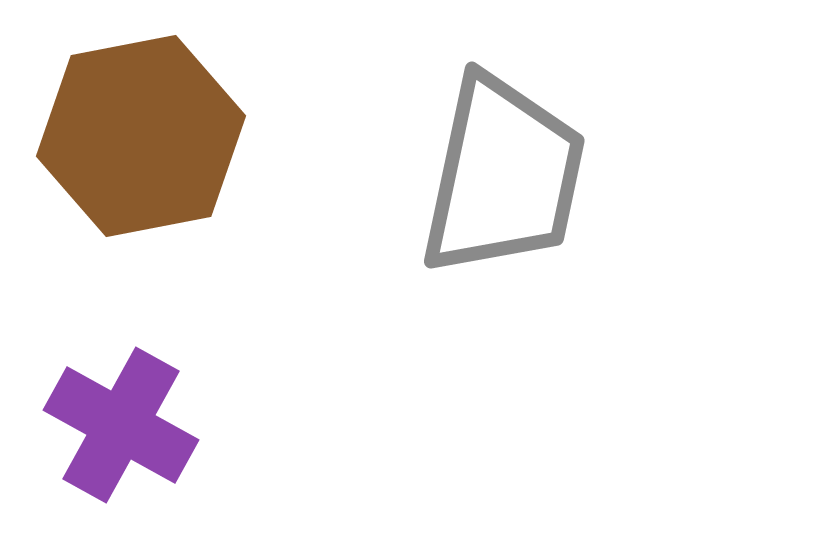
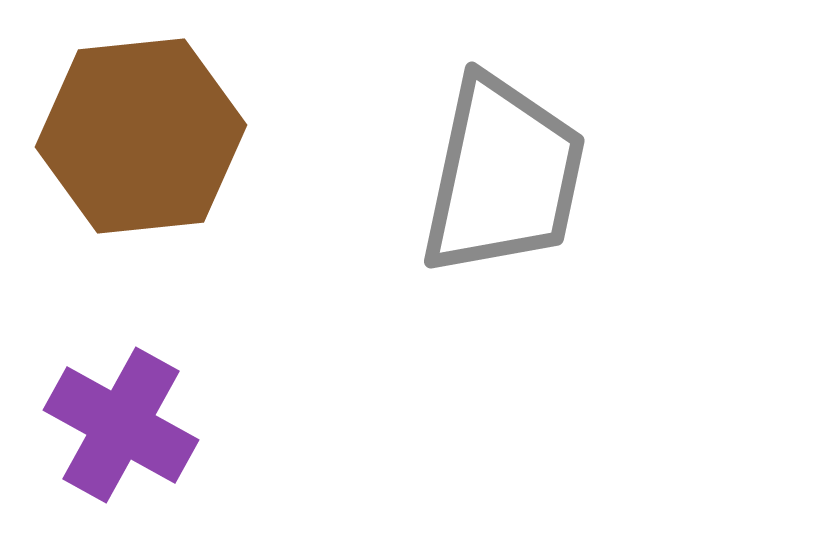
brown hexagon: rotated 5 degrees clockwise
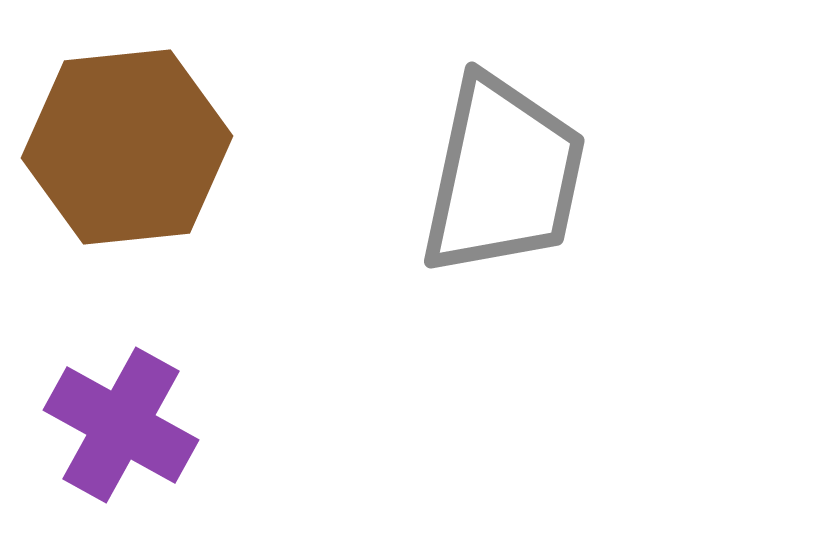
brown hexagon: moved 14 px left, 11 px down
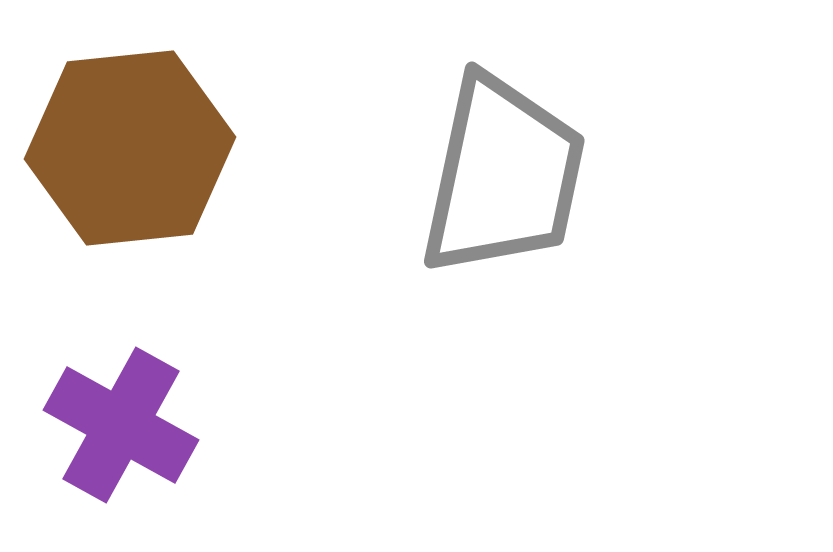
brown hexagon: moved 3 px right, 1 px down
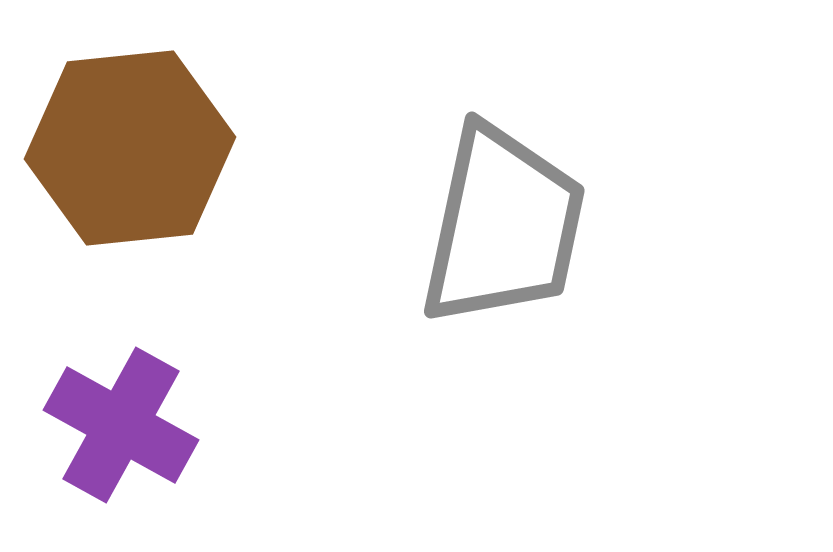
gray trapezoid: moved 50 px down
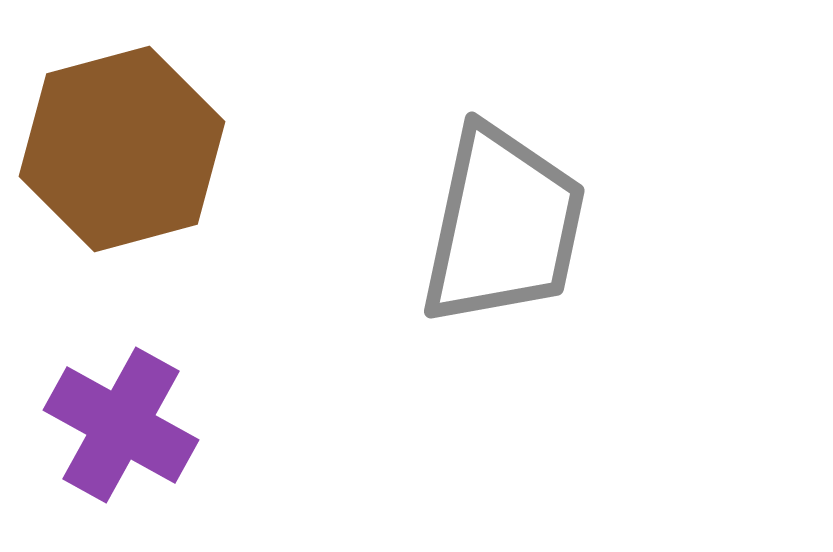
brown hexagon: moved 8 px left, 1 px down; rotated 9 degrees counterclockwise
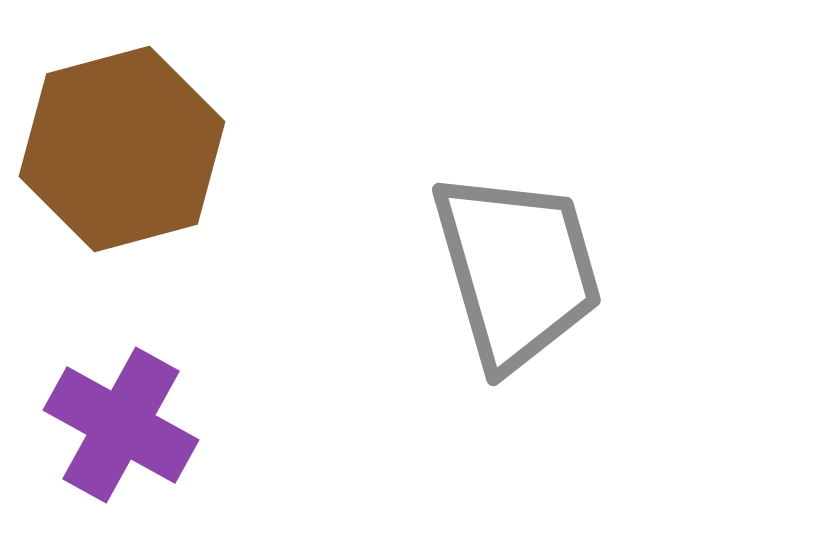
gray trapezoid: moved 14 px right, 44 px down; rotated 28 degrees counterclockwise
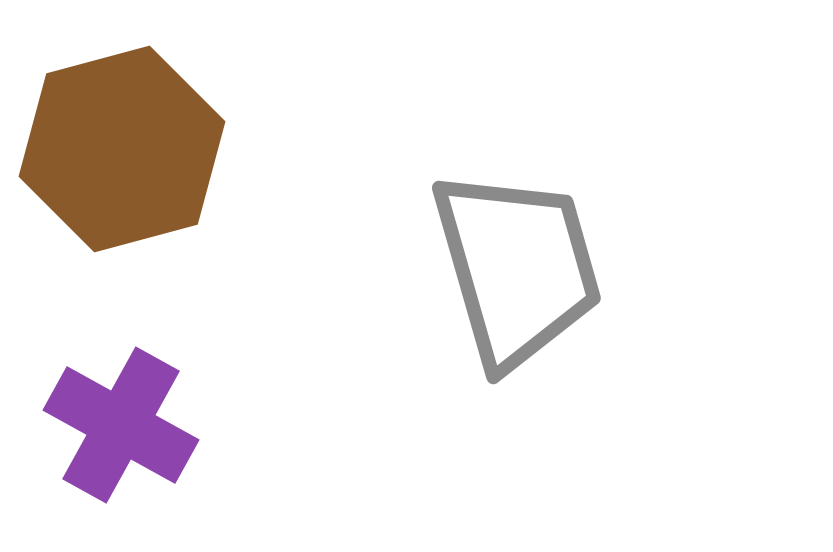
gray trapezoid: moved 2 px up
